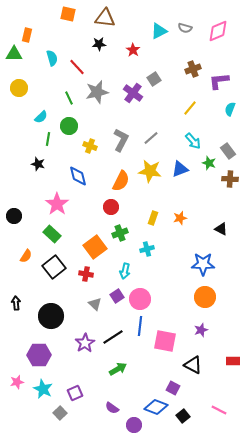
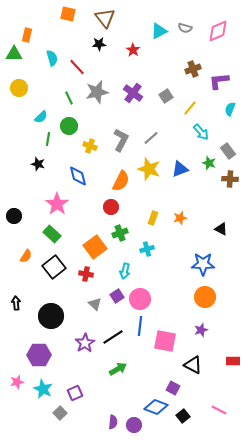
brown triangle at (105, 18): rotated 45 degrees clockwise
gray square at (154, 79): moved 12 px right, 17 px down
cyan arrow at (193, 141): moved 8 px right, 9 px up
yellow star at (150, 171): moved 1 px left, 2 px up; rotated 10 degrees clockwise
purple semicircle at (112, 408): moved 1 px right, 14 px down; rotated 120 degrees counterclockwise
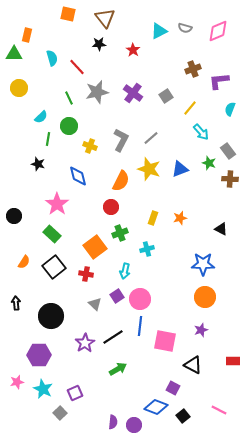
orange semicircle at (26, 256): moved 2 px left, 6 px down
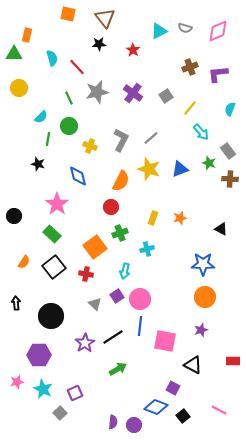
brown cross at (193, 69): moved 3 px left, 2 px up
purple L-shape at (219, 81): moved 1 px left, 7 px up
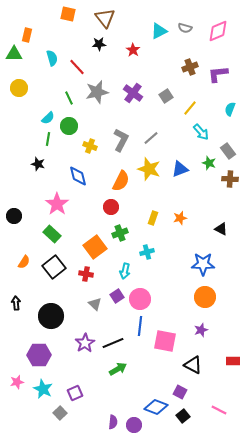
cyan semicircle at (41, 117): moved 7 px right, 1 px down
cyan cross at (147, 249): moved 3 px down
black line at (113, 337): moved 6 px down; rotated 10 degrees clockwise
purple square at (173, 388): moved 7 px right, 4 px down
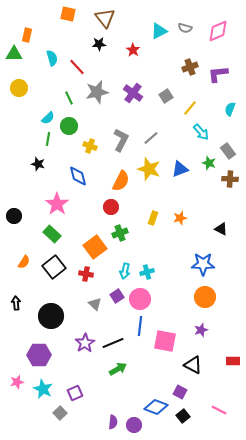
cyan cross at (147, 252): moved 20 px down
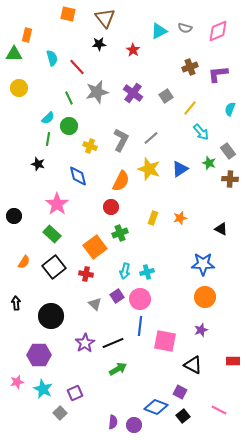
blue triangle at (180, 169): rotated 12 degrees counterclockwise
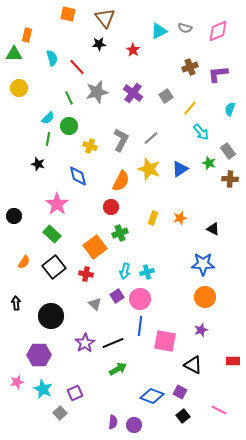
black triangle at (221, 229): moved 8 px left
blue diamond at (156, 407): moved 4 px left, 11 px up
